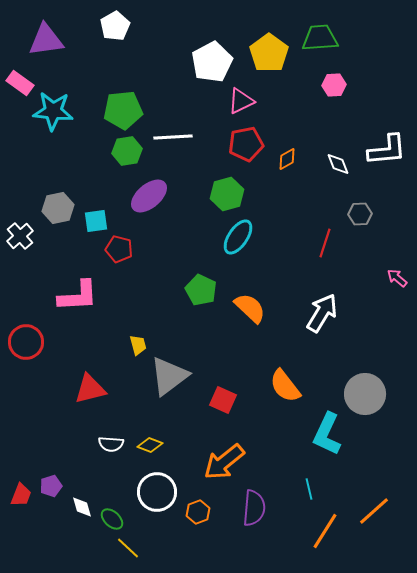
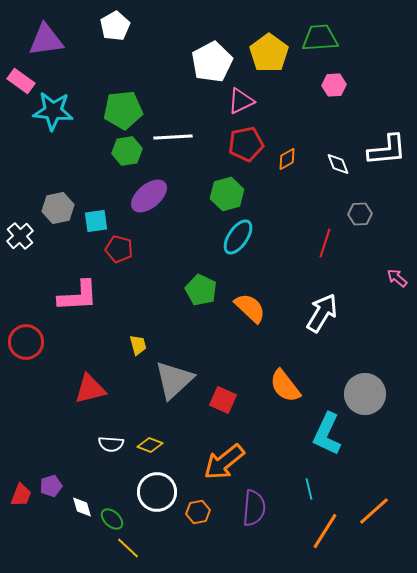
pink rectangle at (20, 83): moved 1 px right, 2 px up
gray triangle at (169, 376): moved 5 px right, 4 px down; rotated 6 degrees counterclockwise
orange hexagon at (198, 512): rotated 10 degrees clockwise
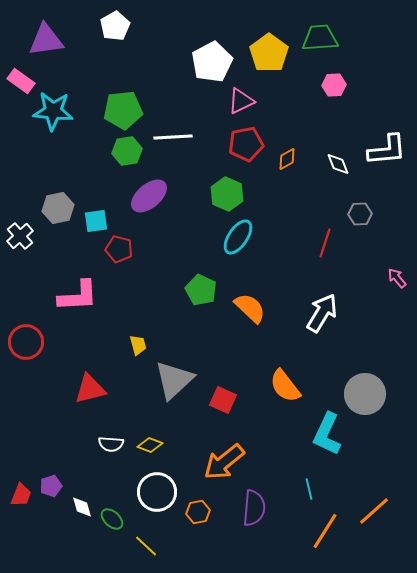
green hexagon at (227, 194): rotated 20 degrees counterclockwise
pink arrow at (397, 278): rotated 10 degrees clockwise
yellow line at (128, 548): moved 18 px right, 2 px up
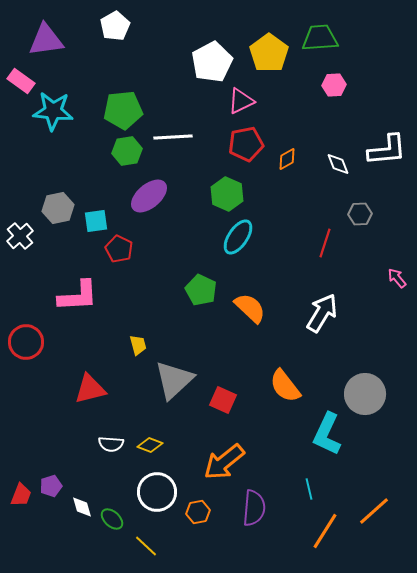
red pentagon at (119, 249): rotated 12 degrees clockwise
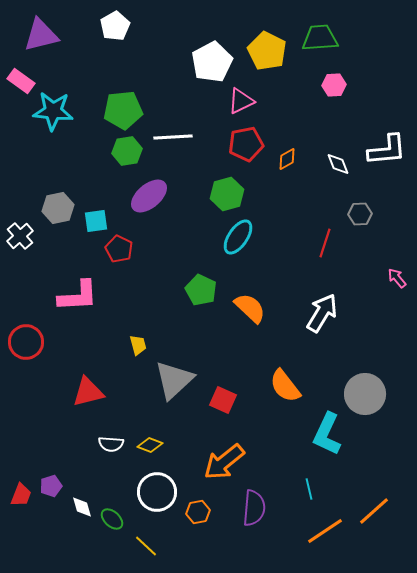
purple triangle at (46, 40): moved 5 px left, 5 px up; rotated 6 degrees counterclockwise
yellow pentagon at (269, 53): moved 2 px left, 2 px up; rotated 9 degrees counterclockwise
green hexagon at (227, 194): rotated 20 degrees clockwise
red triangle at (90, 389): moved 2 px left, 3 px down
orange line at (325, 531): rotated 24 degrees clockwise
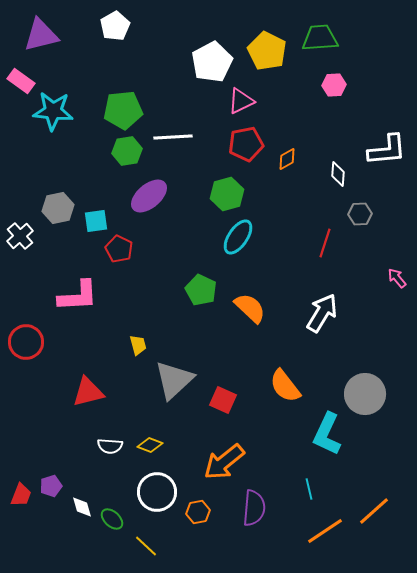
white diamond at (338, 164): moved 10 px down; rotated 25 degrees clockwise
white semicircle at (111, 444): moved 1 px left, 2 px down
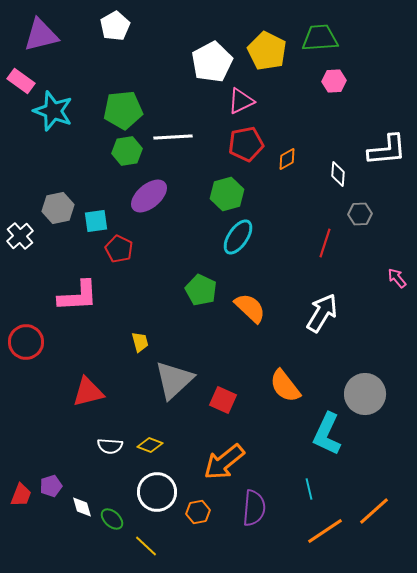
pink hexagon at (334, 85): moved 4 px up
cyan star at (53, 111): rotated 15 degrees clockwise
yellow trapezoid at (138, 345): moved 2 px right, 3 px up
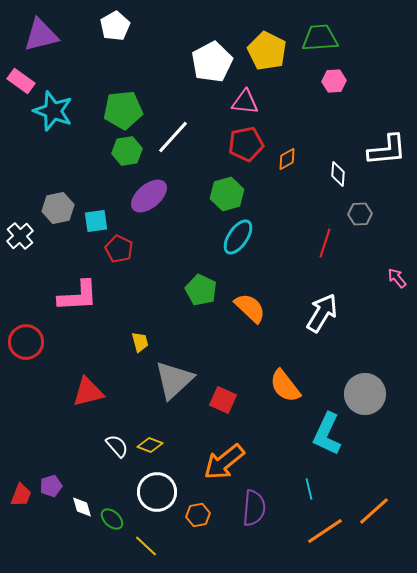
pink triangle at (241, 101): moved 4 px right, 1 px down; rotated 32 degrees clockwise
white line at (173, 137): rotated 45 degrees counterclockwise
white semicircle at (110, 446): moved 7 px right; rotated 135 degrees counterclockwise
orange hexagon at (198, 512): moved 3 px down
